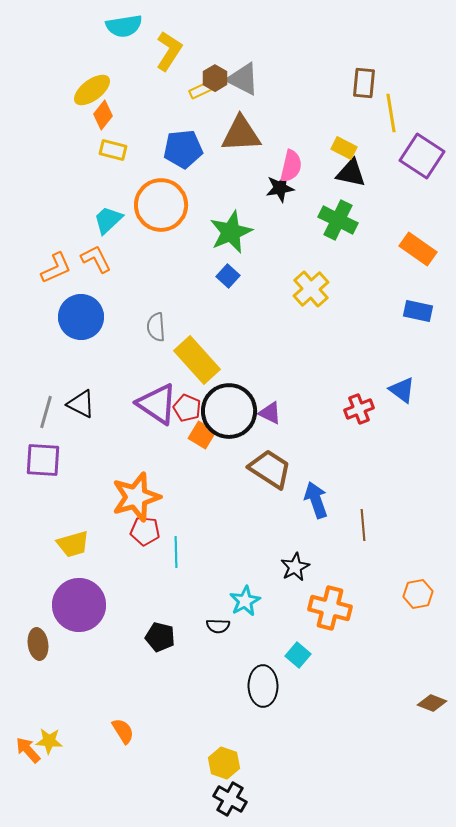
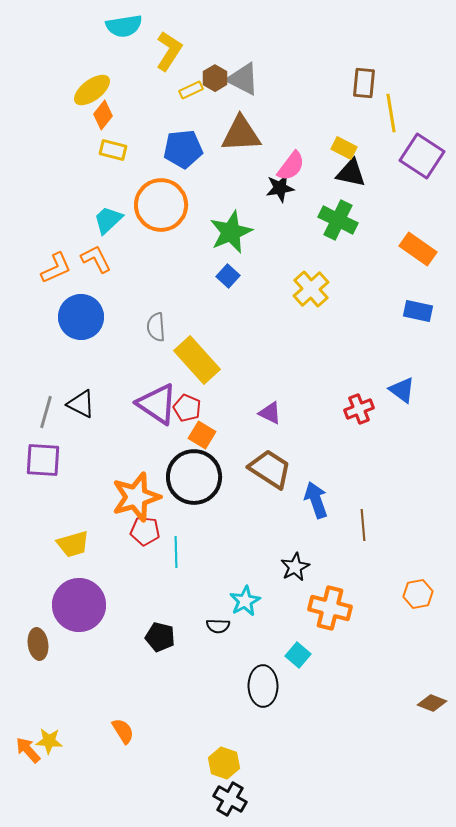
yellow rectangle at (201, 90): moved 10 px left
pink semicircle at (291, 166): rotated 24 degrees clockwise
black circle at (229, 411): moved 35 px left, 66 px down
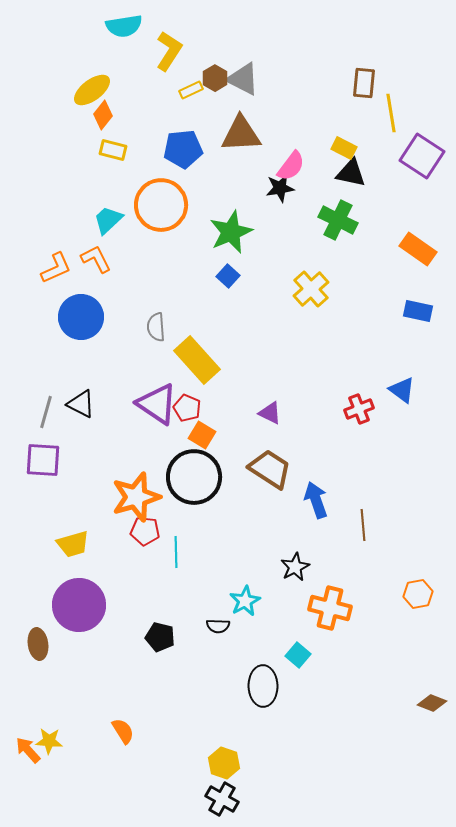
black cross at (230, 799): moved 8 px left
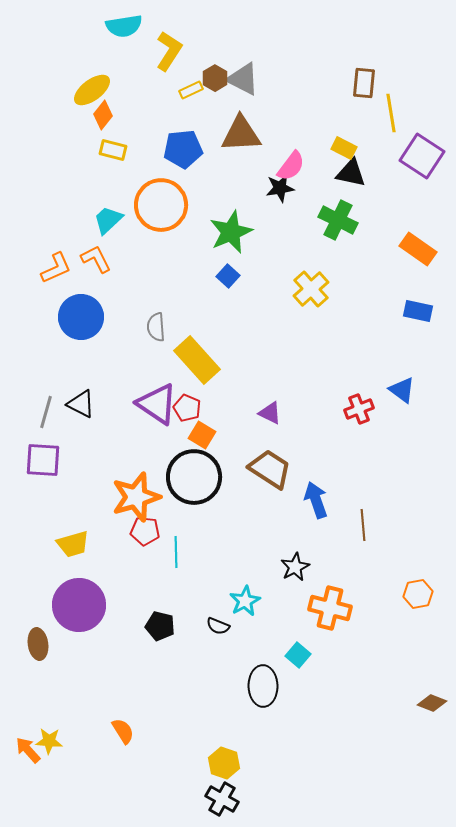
black semicircle at (218, 626): rotated 20 degrees clockwise
black pentagon at (160, 637): moved 11 px up
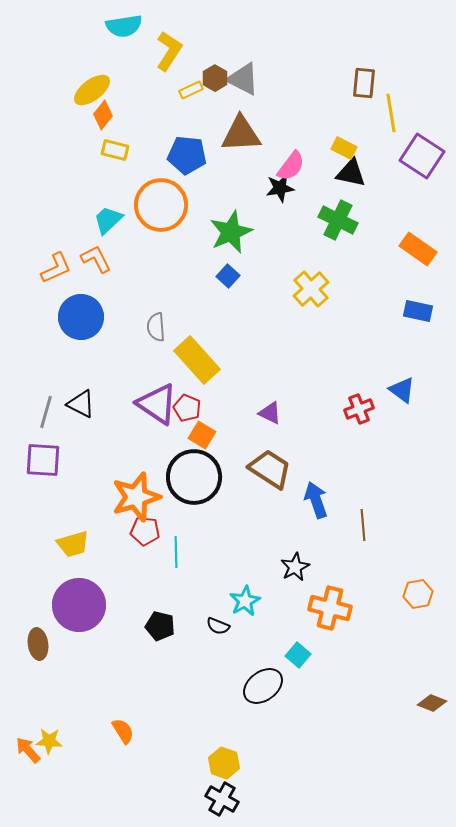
blue pentagon at (183, 149): moved 4 px right, 6 px down; rotated 12 degrees clockwise
yellow rectangle at (113, 150): moved 2 px right
black ellipse at (263, 686): rotated 54 degrees clockwise
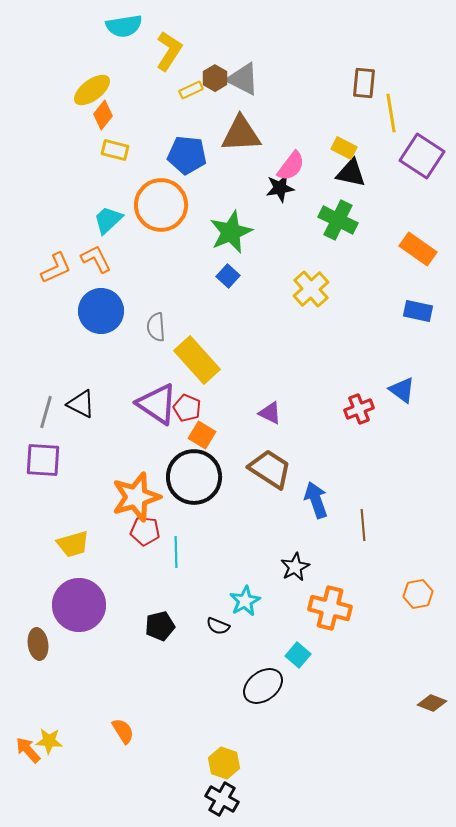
blue circle at (81, 317): moved 20 px right, 6 px up
black pentagon at (160, 626): rotated 28 degrees counterclockwise
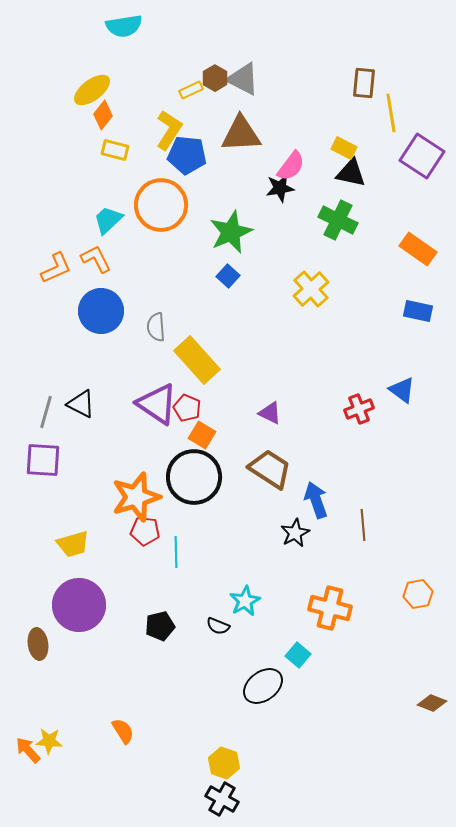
yellow L-shape at (169, 51): moved 79 px down
black star at (295, 567): moved 34 px up
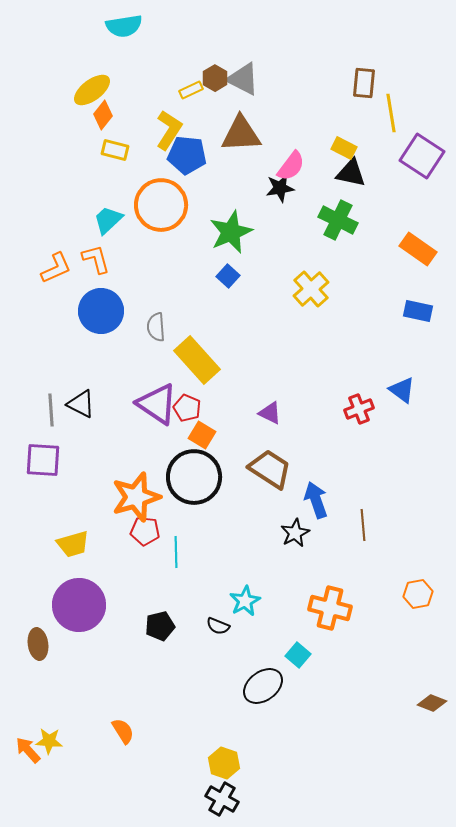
orange L-shape at (96, 259): rotated 12 degrees clockwise
gray line at (46, 412): moved 5 px right, 2 px up; rotated 20 degrees counterclockwise
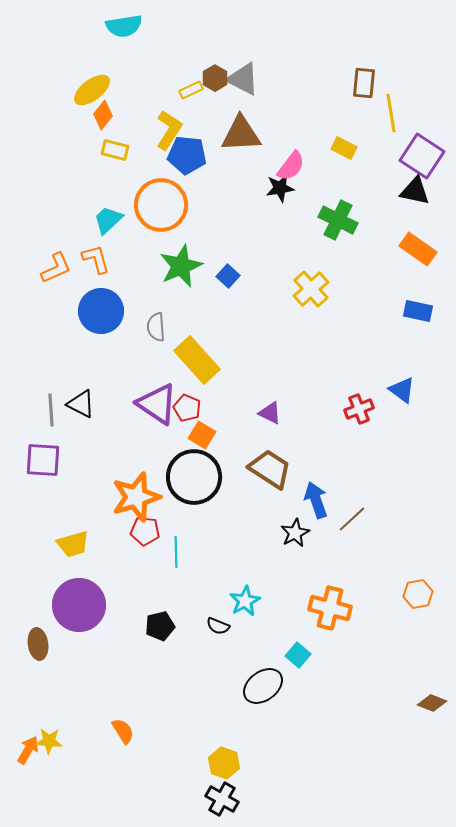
black triangle at (351, 173): moved 64 px right, 18 px down
green star at (231, 232): moved 50 px left, 34 px down
brown line at (363, 525): moved 11 px left, 6 px up; rotated 52 degrees clockwise
orange arrow at (28, 750): rotated 72 degrees clockwise
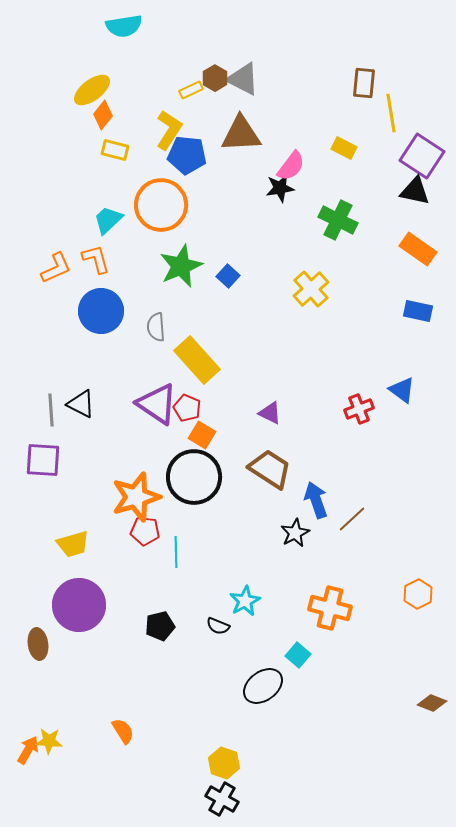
orange hexagon at (418, 594): rotated 16 degrees counterclockwise
